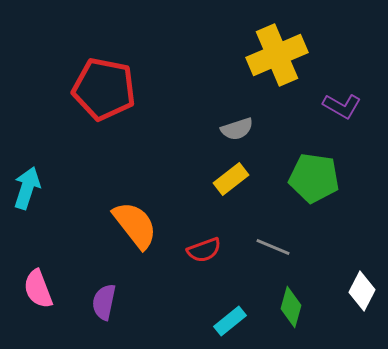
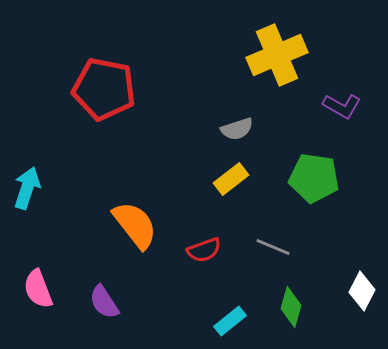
purple semicircle: rotated 45 degrees counterclockwise
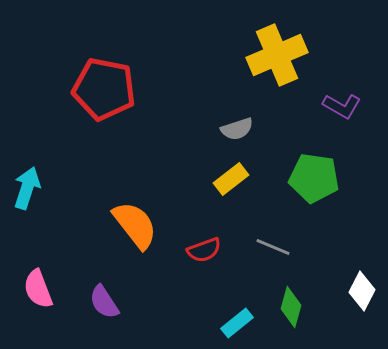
cyan rectangle: moved 7 px right, 2 px down
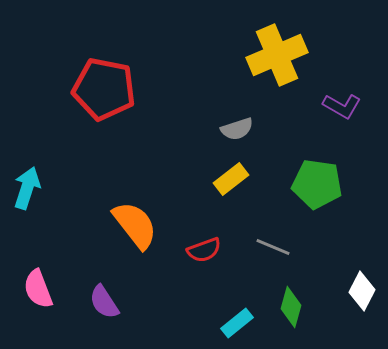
green pentagon: moved 3 px right, 6 px down
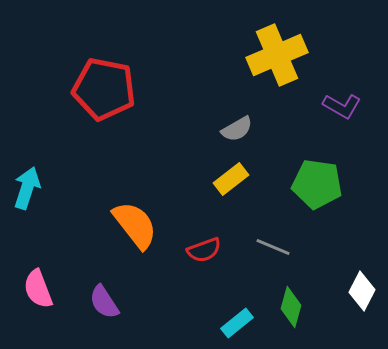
gray semicircle: rotated 12 degrees counterclockwise
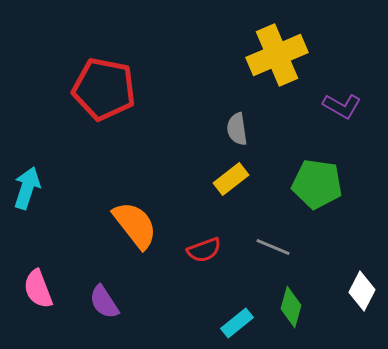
gray semicircle: rotated 112 degrees clockwise
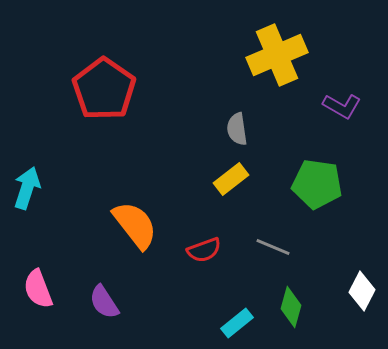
red pentagon: rotated 24 degrees clockwise
